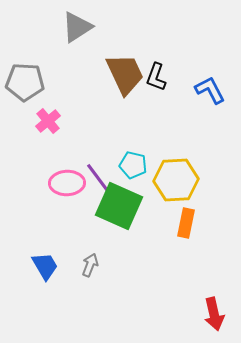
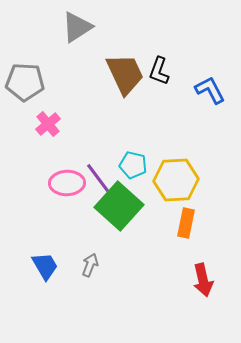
black L-shape: moved 3 px right, 6 px up
pink cross: moved 3 px down
green square: rotated 18 degrees clockwise
red arrow: moved 11 px left, 34 px up
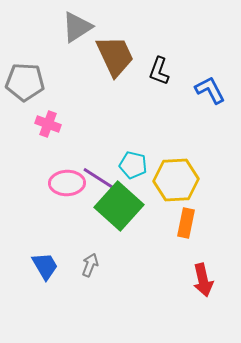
brown trapezoid: moved 10 px left, 18 px up
pink cross: rotated 30 degrees counterclockwise
purple line: rotated 20 degrees counterclockwise
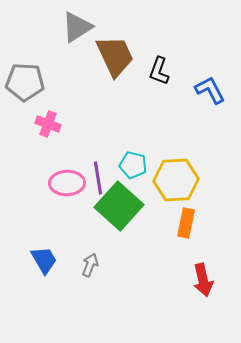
purple line: rotated 48 degrees clockwise
blue trapezoid: moved 1 px left, 6 px up
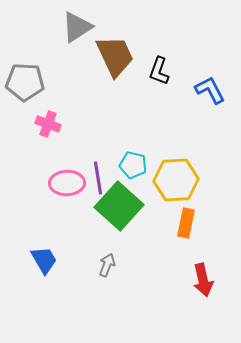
gray arrow: moved 17 px right
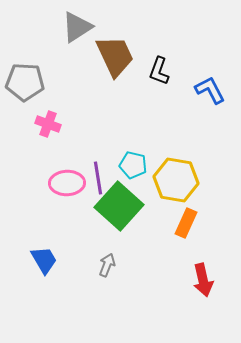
yellow hexagon: rotated 12 degrees clockwise
orange rectangle: rotated 12 degrees clockwise
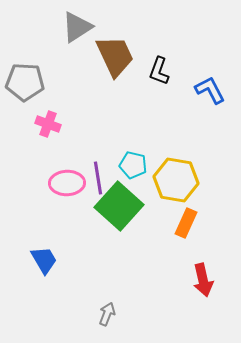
gray arrow: moved 49 px down
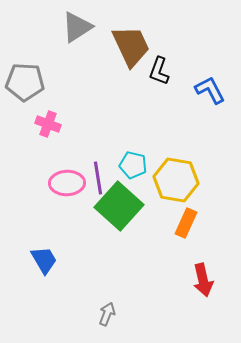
brown trapezoid: moved 16 px right, 10 px up
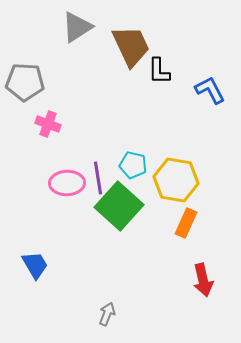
black L-shape: rotated 20 degrees counterclockwise
blue trapezoid: moved 9 px left, 5 px down
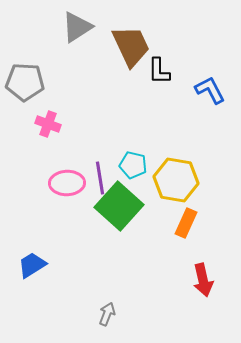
purple line: moved 2 px right
blue trapezoid: moved 3 px left; rotated 92 degrees counterclockwise
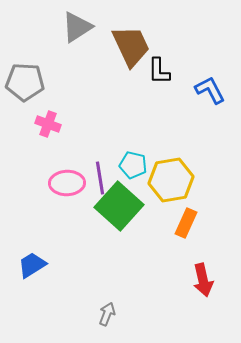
yellow hexagon: moved 5 px left; rotated 18 degrees counterclockwise
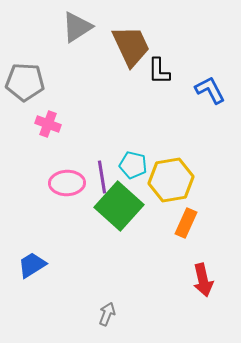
purple line: moved 2 px right, 1 px up
